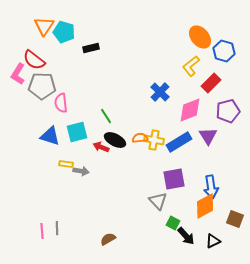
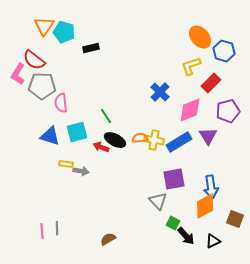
yellow L-shape: rotated 20 degrees clockwise
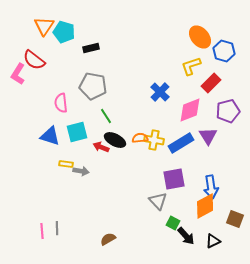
gray pentagon: moved 51 px right; rotated 8 degrees clockwise
blue rectangle: moved 2 px right, 1 px down
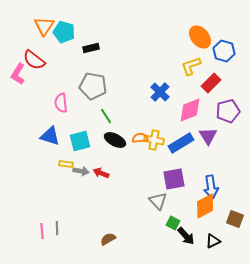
cyan square: moved 3 px right, 9 px down
red arrow: moved 26 px down
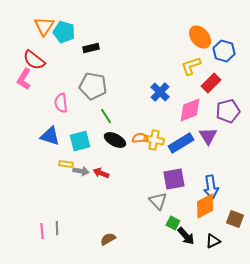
pink L-shape: moved 6 px right, 5 px down
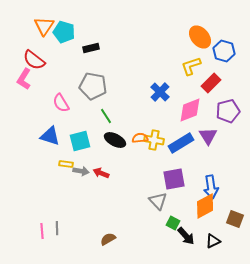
pink semicircle: rotated 24 degrees counterclockwise
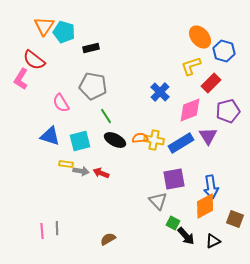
pink L-shape: moved 3 px left
